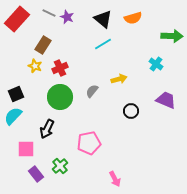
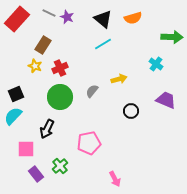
green arrow: moved 1 px down
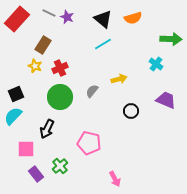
green arrow: moved 1 px left, 2 px down
pink pentagon: rotated 25 degrees clockwise
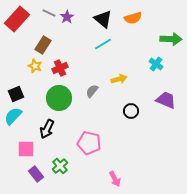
purple star: rotated 16 degrees clockwise
green circle: moved 1 px left, 1 px down
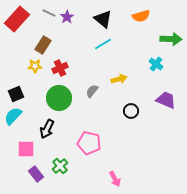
orange semicircle: moved 8 px right, 2 px up
yellow star: rotated 24 degrees counterclockwise
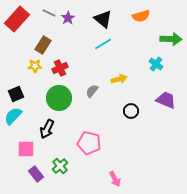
purple star: moved 1 px right, 1 px down
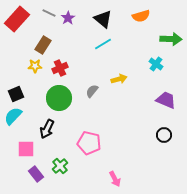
black circle: moved 33 px right, 24 px down
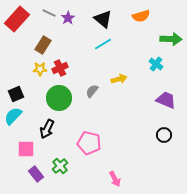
yellow star: moved 5 px right, 3 px down
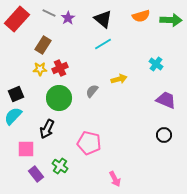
green arrow: moved 19 px up
green cross: rotated 14 degrees counterclockwise
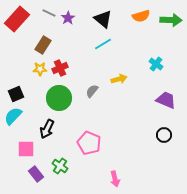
pink pentagon: rotated 10 degrees clockwise
pink arrow: rotated 14 degrees clockwise
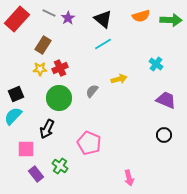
pink arrow: moved 14 px right, 1 px up
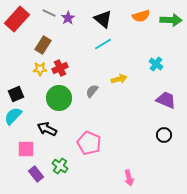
black arrow: rotated 90 degrees clockwise
